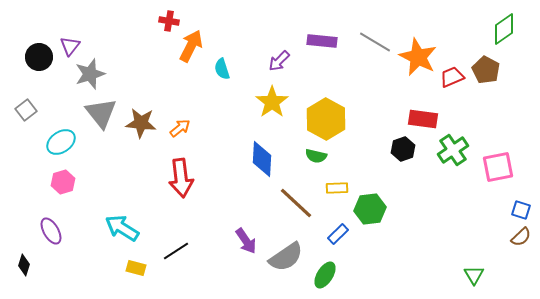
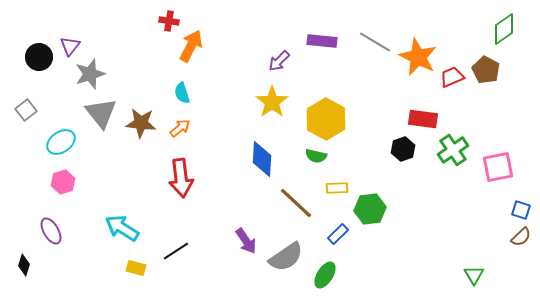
cyan semicircle at (222, 69): moved 40 px left, 24 px down
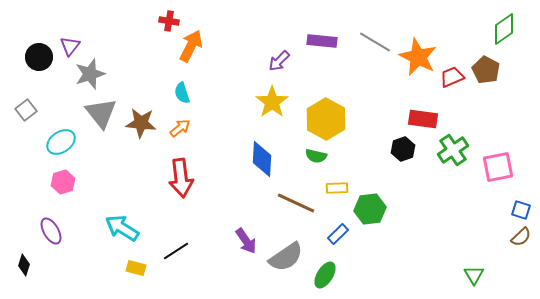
brown line at (296, 203): rotated 18 degrees counterclockwise
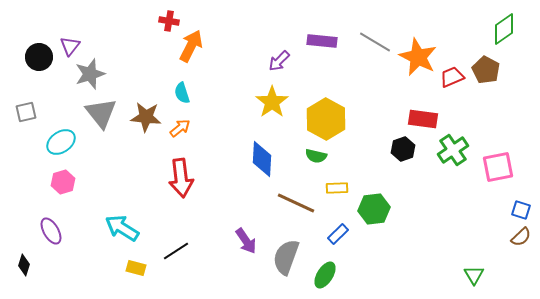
gray square at (26, 110): moved 2 px down; rotated 25 degrees clockwise
brown star at (141, 123): moved 5 px right, 6 px up
green hexagon at (370, 209): moved 4 px right
gray semicircle at (286, 257): rotated 144 degrees clockwise
